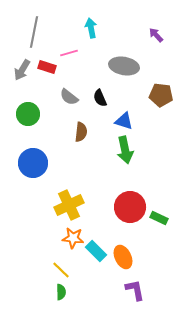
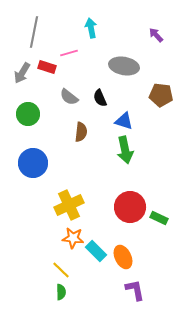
gray arrow: moved 3 px down
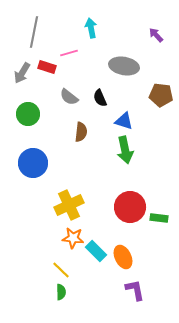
green rectangle: rotated 18 degrees counterclockwise
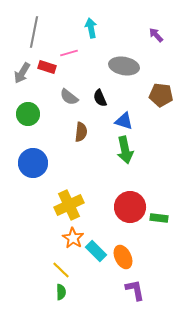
orange star: rotated 25 degrees clockwise
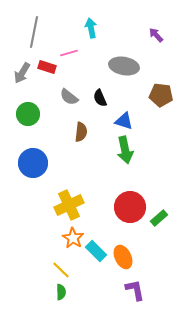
green rectangle: rotated 48 degrees counterclockwise
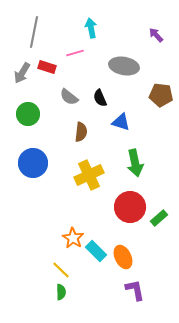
pink line: moved 6 px right
blue triangle: moved 3 px left, 1 px down
green arrow: moved 10 px right, 13 px down
yellow cross: moved 20 px right, 30 px up
